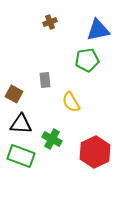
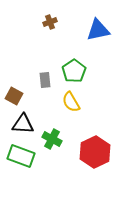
green pentagon: moved 13 px left, 11 px down; rotated 25 degrees counterclockwise
brown square: moved 2 px down
black triangle: moved 2 px right
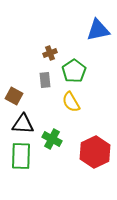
brown cross: moved 31 px down
green rectangle: rotated 72 degrees clockwise
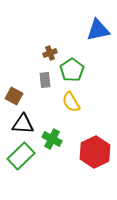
green pentagon: moved 2 px left, 1 px up
green rectangle: rotated 44 degrees clockwise
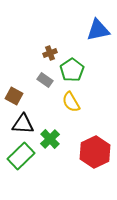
gray rectangle: rotated 49 degrees counterclockwise
green cross: moved 2 px left; rotated 18 degrees clockwise
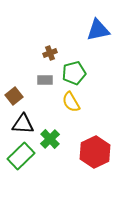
green pentagon: moved 2 px right, 3 px down; rotated 20 degrees clockwise
gray rectangle: rotated 35 degrees counterclockwise
brown square: rotated 24 degrees clockwise
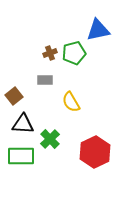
green pentagon: moved 20 px up
green rectangle: rotated 44 degrees clockwise
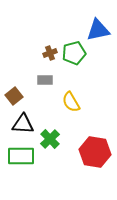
red hexagon: rotated 24 degrees counterclockwise
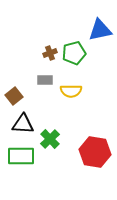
blue triangle: moved 2 px right
yellow semicircle: moved 11 px up; rotated 60 degrees counterclockwise
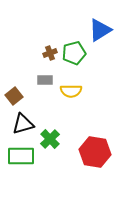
blue triangle: rotated 20 degrees counterclockwise
black triangle: rotated 20 degrees counterclockwise
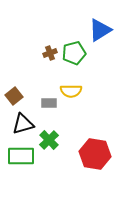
gray rectangle: moved 4 px right, 23 px down
green cross: moved 1 px left, 1 px down
red hexagon: moved 2 px down
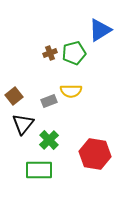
gray rectangle: moved 2 px up; rotated 21 degrees counterclockwise
black triangle: rotated 35 degrees counterclockwise
green rectangle: moved 18 px right, 14 px down
